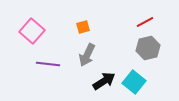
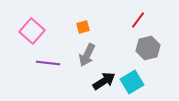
red line: moved 7 px left, 2 px up; rotated 24 degrees counterclockwise
purple line: moved 1 px up
cyan square: moved 2 px left; rotated 20 degrees clockwise
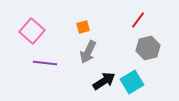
gray arrow: moved 1 px right, 3 px up
purple line: moved 3 px left
